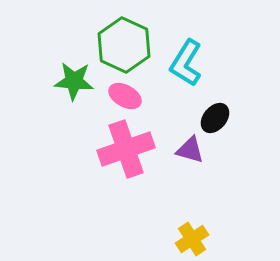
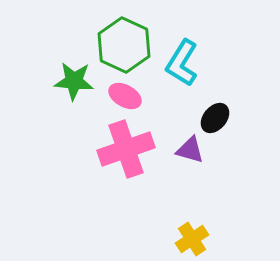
cyan L-shape: moved 4 px left
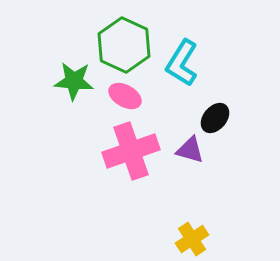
pink cross: moved 5 px right, 2 px down
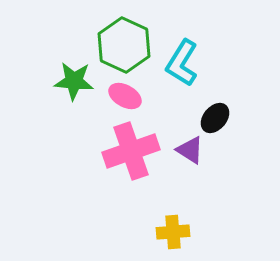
purple triangle: rotated 16 degrees clockwise
yellow cross: moved 19 px left, 7 px up; rotated 28 degrees clockwise
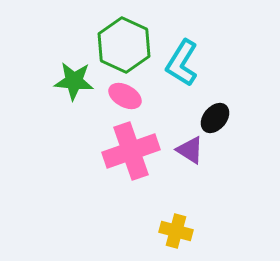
yellow cross: moved 3 px right, 1 px up; rotated 20 degrees clockwise
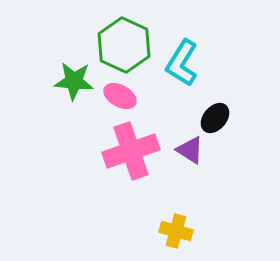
pink ellipse: moved 5 px left
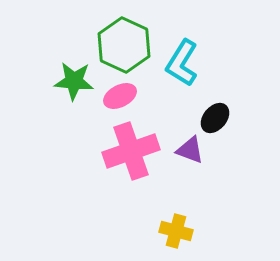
pink ellipse: rotated 56 degrees counterclockwise
purple triangle: rotated 12 degrees counterclockwise
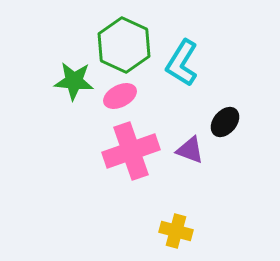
black ellipse: moved 10 px right, 4 px down
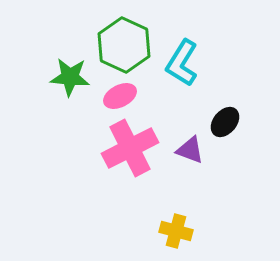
green star: moved 4 px left, 4 px up
pink cross: moved 1 px left, 3 px up; rotated 8 degrees counterclockwise
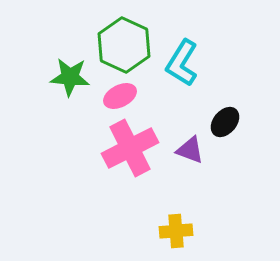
yellow cross: rotated 20 degrees counterclockwise
